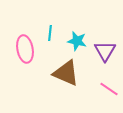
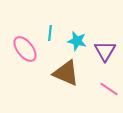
pink ellipse: rotated 28 degrees counterclockwise
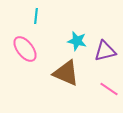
cyan line: moved 14 px left, 17 px up
purple triangle: rotated 45 degrees clockwise
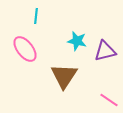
brown triangle: moved 2 px left, 3 px down; rotated 40 degrees clockwise
pink line: moved 11 px down
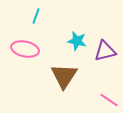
cyan line: rotated 14 degrees clockwise
pink ellipse: rotated 40 degrees counterclockwise
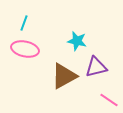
cyan line: moved 12 px left, 7 px down
purple triangle: moved 9 px left, 16 px down
brown triangle: rotated 28 degrees clockwise
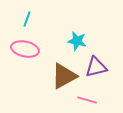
cyan line: moved 3 px right, 4 px up
pink line: moved 22 px left; rotated 18 degrees counterclockwise
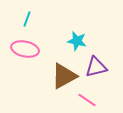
pink line: rotated 18 degrees clockwise
